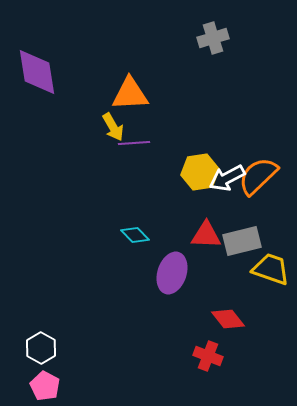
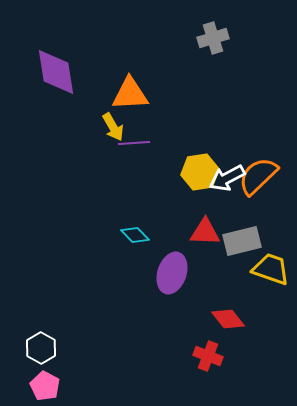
purple diamond: moved 19 px right
red triangle: moved 1 px left, 3 px up
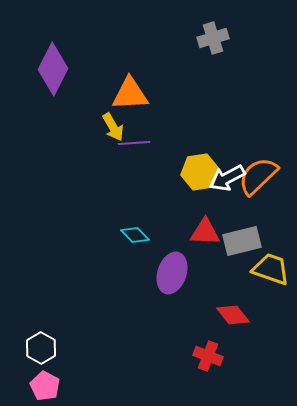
purple diamond: moved 3 px left, 3 px up; rotated 36 degrees clockwise
red diamond: moved 5 px right, 4 px up
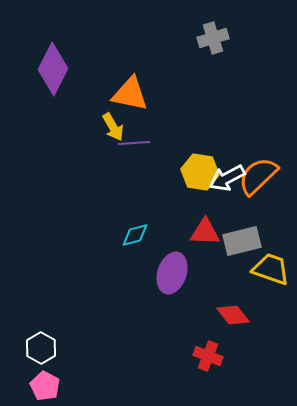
orange triangle: rotated 15 degrees clockwise
yellow hexagon: rotated 18 degrees clockwise
cyan diamond: rotated 60 degrees counterclockwise
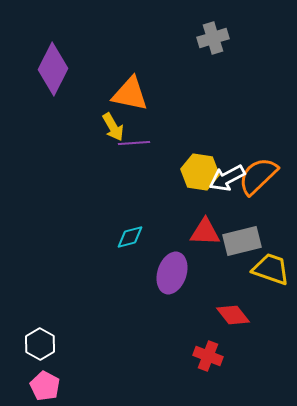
cyan diamond: moved 5 px left, 2 px down
white hexagon: moved 1 px left, 4 px up
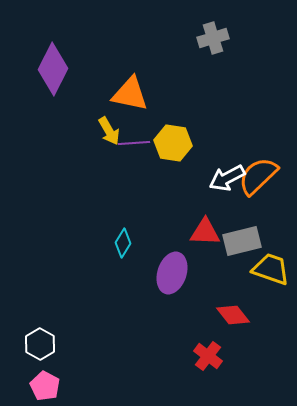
yellow arrow: moved 4 px left, 4 px down
yellow hexagon: moved 27 px left, 29 px up
cyan diamond: moved 7 px left, 6 px down; rotated 44 degrees counterclockwise
red cross: rotated 16 degrees clockwise
